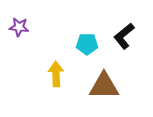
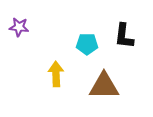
black L-shape: rotated 44 degrees counterclockwise
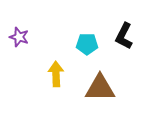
purple star: moved 10 px down; rotated 12 degrees clockwise
black L-shape: rotated 20 degrees clockwise
brown triangle: moved 4 px left, 2 px down
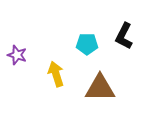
purple star: moved 2 px left, 18 px down
yellow arrow: rotated 15 degrees counterclockwise
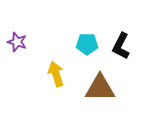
black L-shape: moved 3 px left, 10 px down
purple star: moved 13 px up
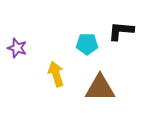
purple star: moved 6 px down
black L-shape: moved 15 px up; rotated 68 degrees clockwise
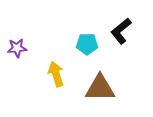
black L-shape: rotated 44 degrees counterclockwise
purple star: rotated 24 degrees counterclockwise
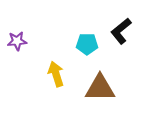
purple star: moved 7 px up
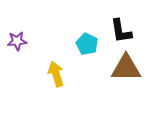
black L-shape: rotated 60 degrees counterclockwise
cyan pentagon: rotated 25 degrees clockwise
brown triangle: moved 26 px right, 20 px up
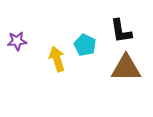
cyan pentagon: moved 2 px left, 1 px down
yellow arrow: moved 1 px right, 15 px up
